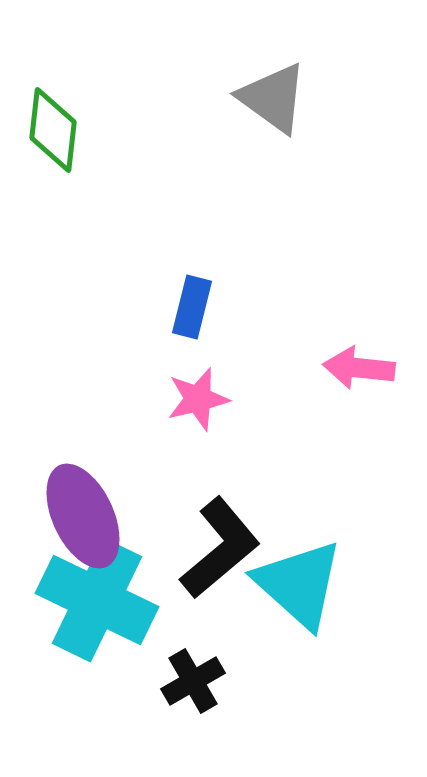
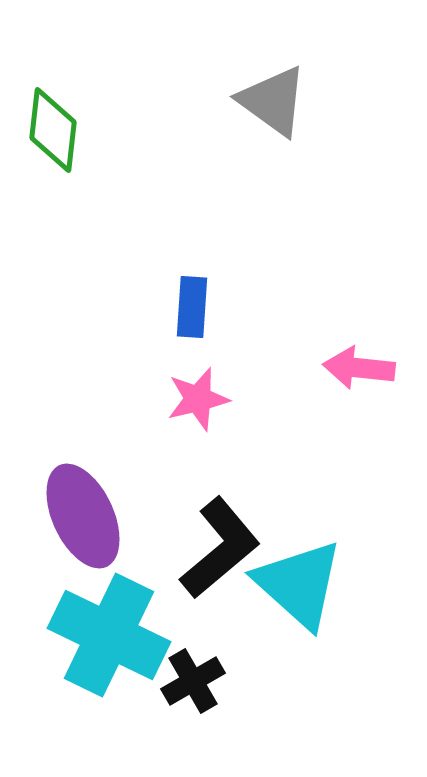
gray triangle: moved 3 px down
blue rectangle: rotated 10 degrees counterclockwise
cyan cross: moved 12 px right, 35 px down
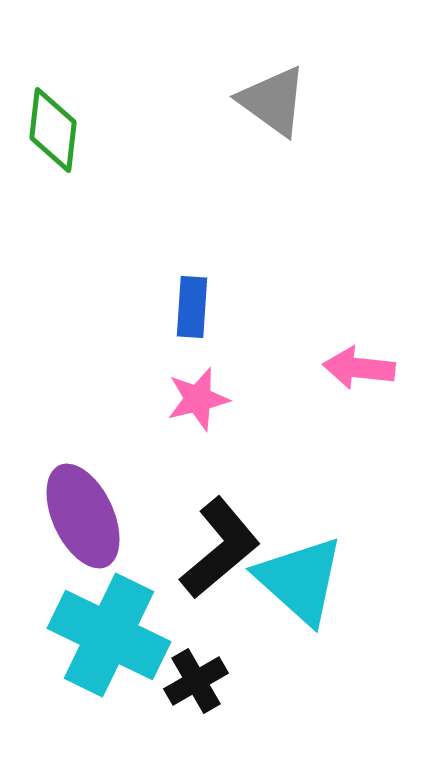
cyan triangle: moved 1 px right, 4 px up
black cross: moved 3 px right
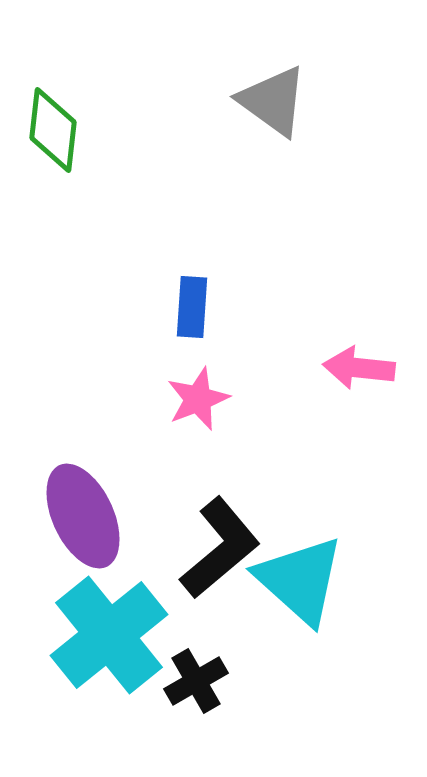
pink star: rotated 8 degrees counterclockwise
cyan cross: rotated 25 degrees clockwise
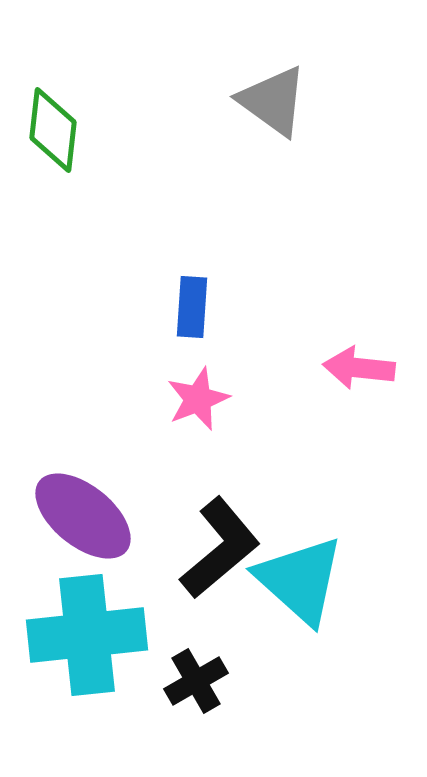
purple ellipse: rotated 26 degrees counterclockwise
cyan cross: moved 22 px left; rotated 33 degrees clockwise
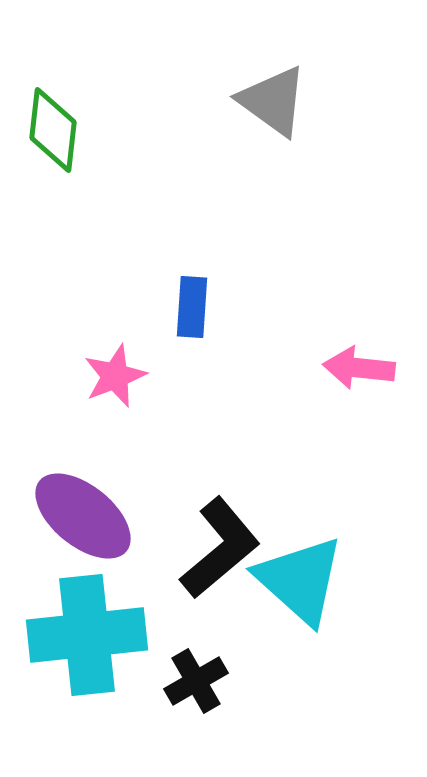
pink star: moved 83 px left, 23 px up
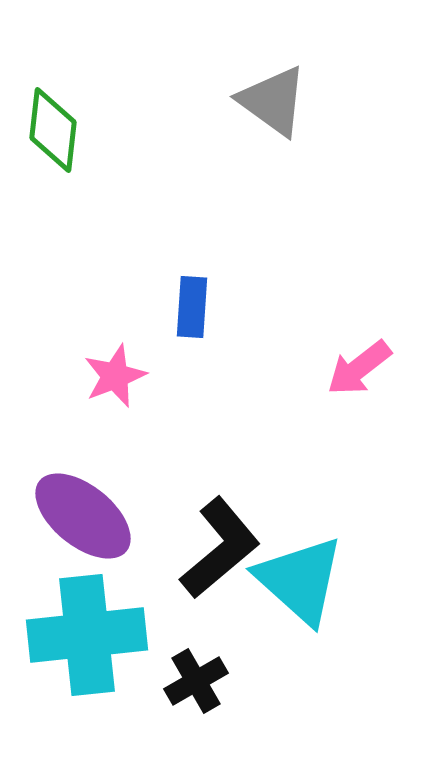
pink arrow: rotated 44 degrees counterclockwise
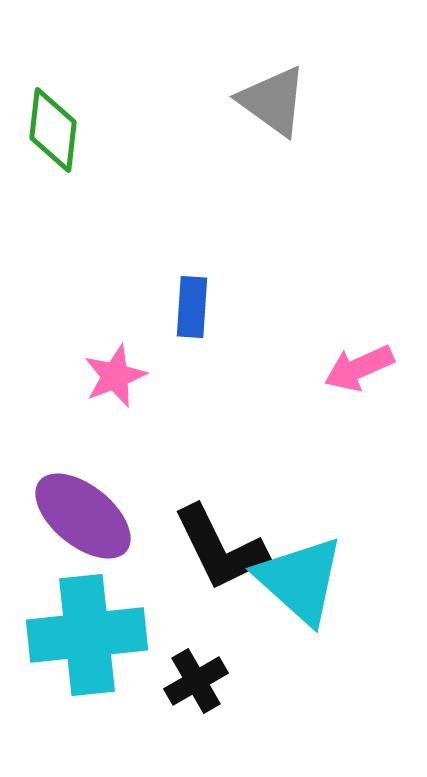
pink arrow: rotated 14 degrees clockwise
black L-shape: rotated 104 degrees clockwise
